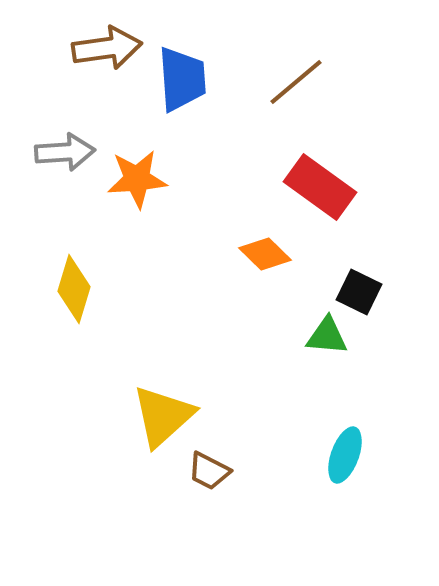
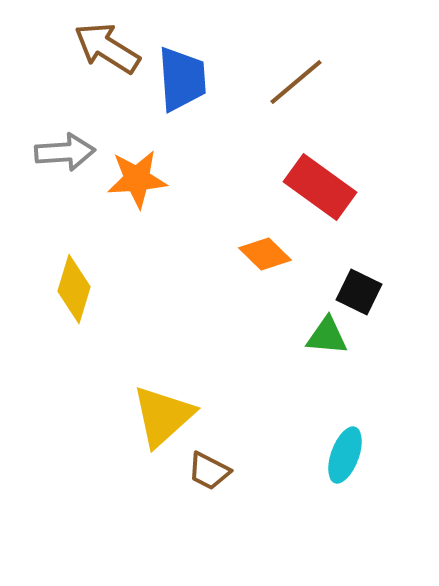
brown arrow: rotated 140 degrees counterclockwise
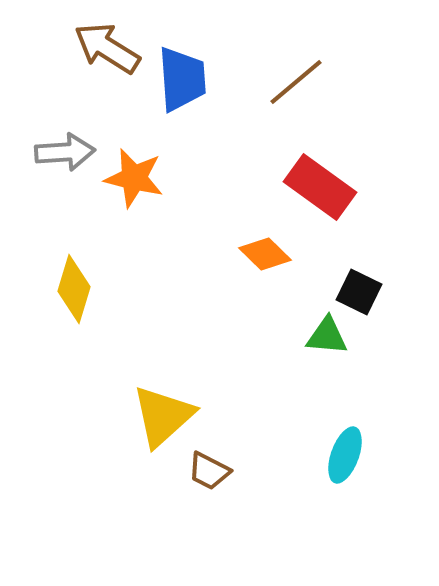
orange star: moved 3 px left, 1 px up; rotated 18 degrees clockwise
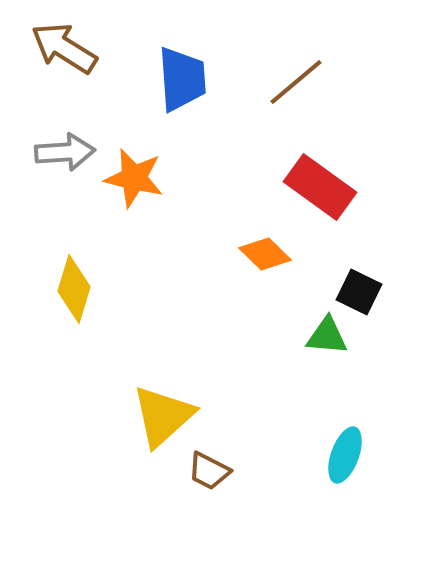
brown arrow: moved 43 px left
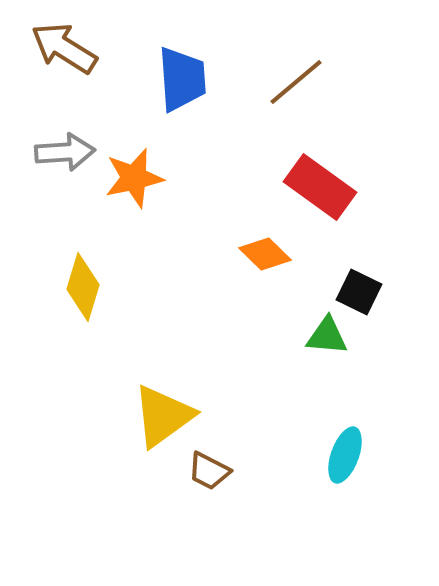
orange star: rotated 26 degrees counterclockwise
yellow diamond: moved 9 px right, 2 px up
yellow triangle: rotated 6 degrees clockwise
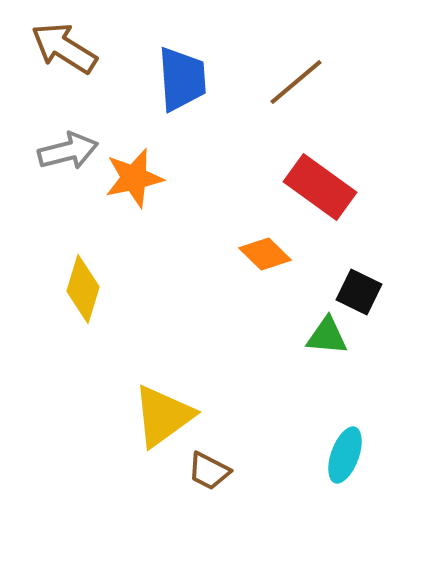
gray arrow: moved 3 px right, 1 px up; rotated 10 degrees counterclockwise
yellow diamond: moved 2 px down
